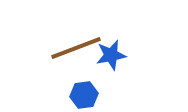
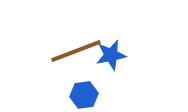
brown line: moved 3 px down
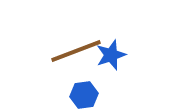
blue star: rotated 8 degrees counterclockwise
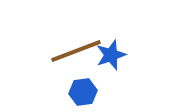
blue hexagon: moved 1 px left, 3 px up
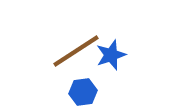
brown line: rotated 12 degrees counterclockwise
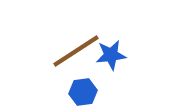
blue star: rotated 12 degrees clockwise
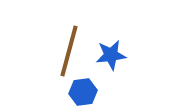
brown line: moved 7 px left; rotated 42 degrees counterclockwise
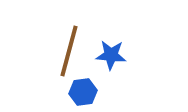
blue star: rotated 12 degrees clockwise
